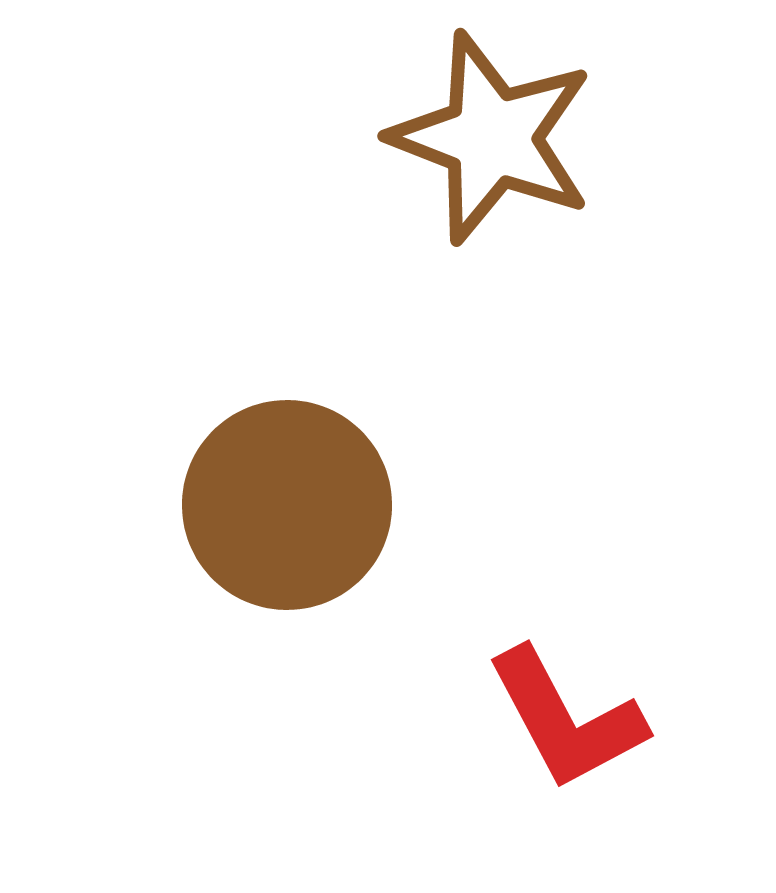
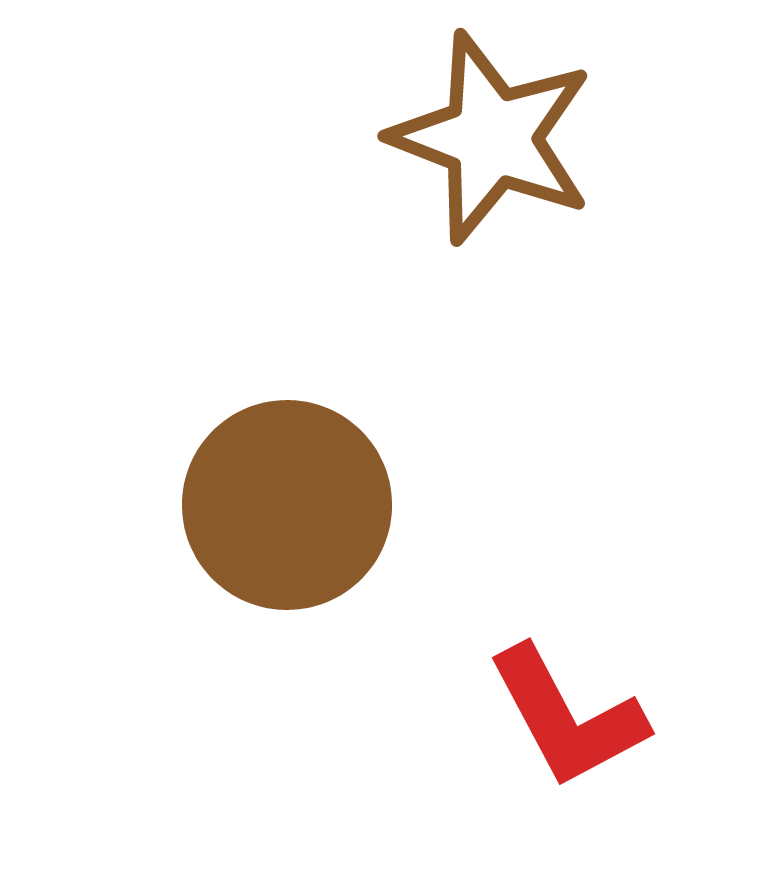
red L-shape: moved 1 px right, 2 px up
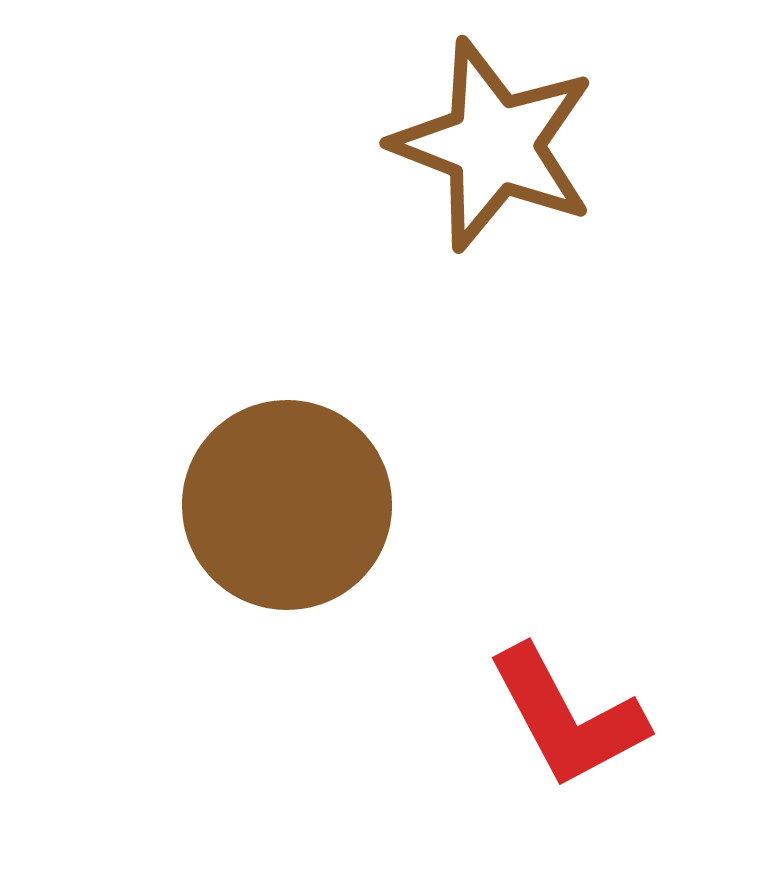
brown star: moved 2 px right, 7 px down
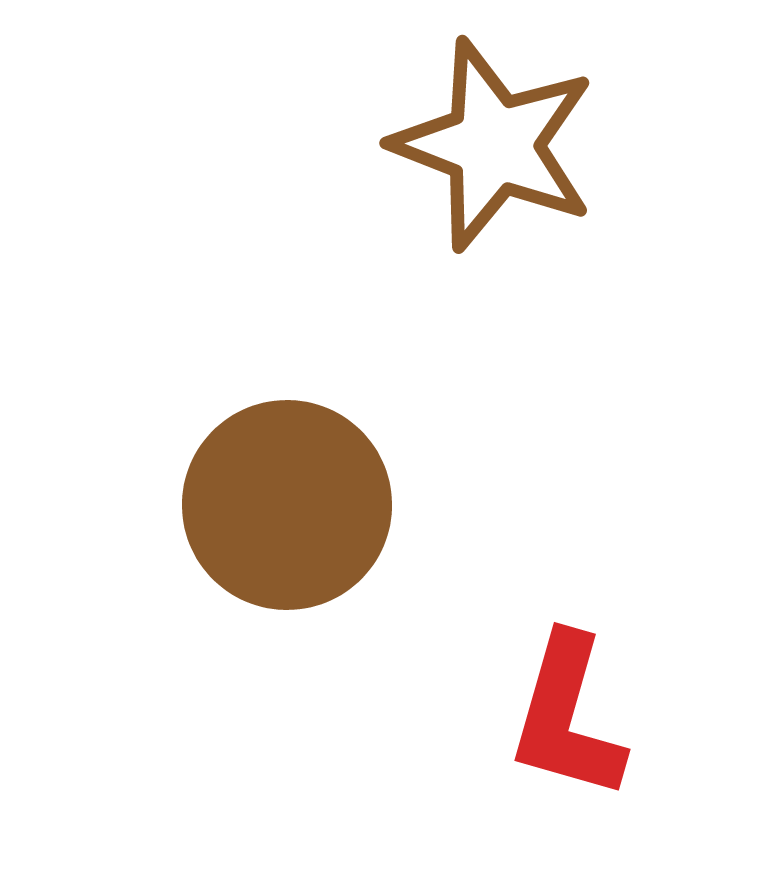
red L-shape: rotated 44 degrees clockwise
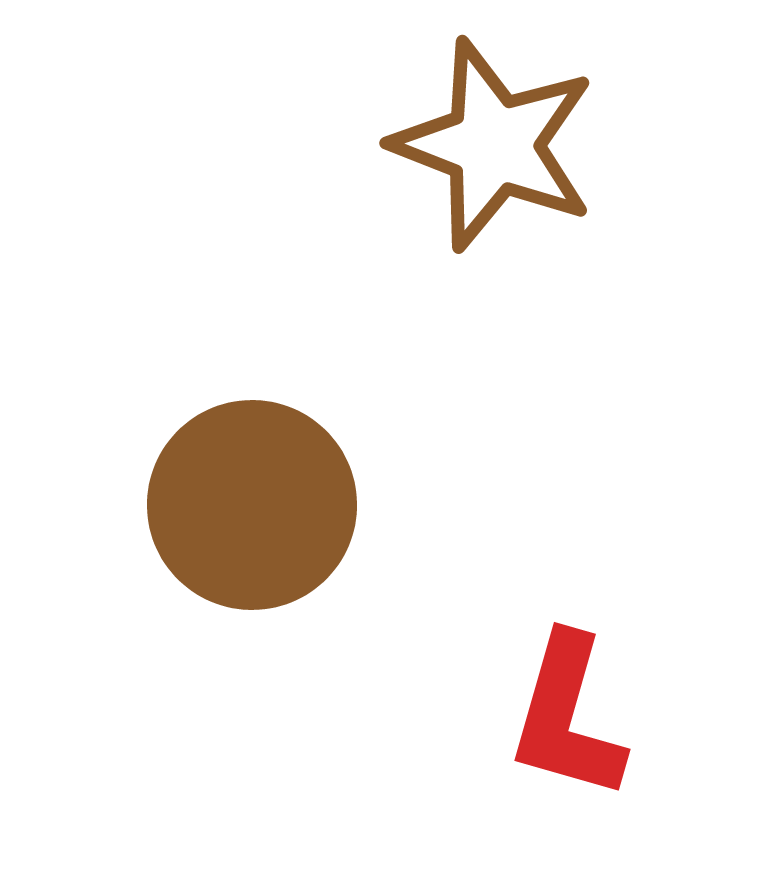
brown circle: moved 35 px left
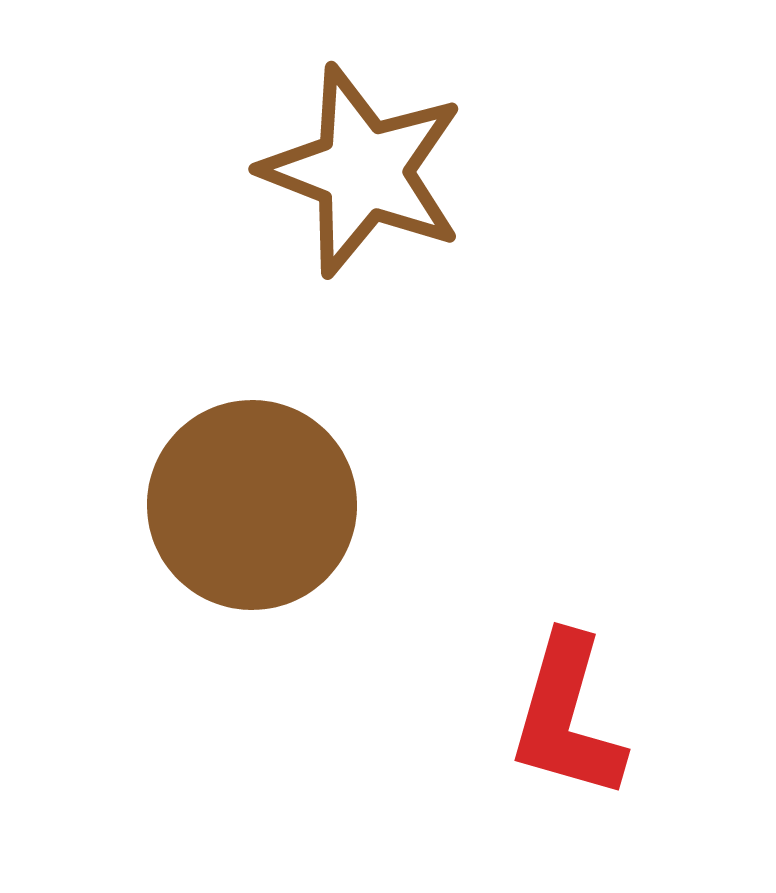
brown star: moved 131 px left, 26 px down
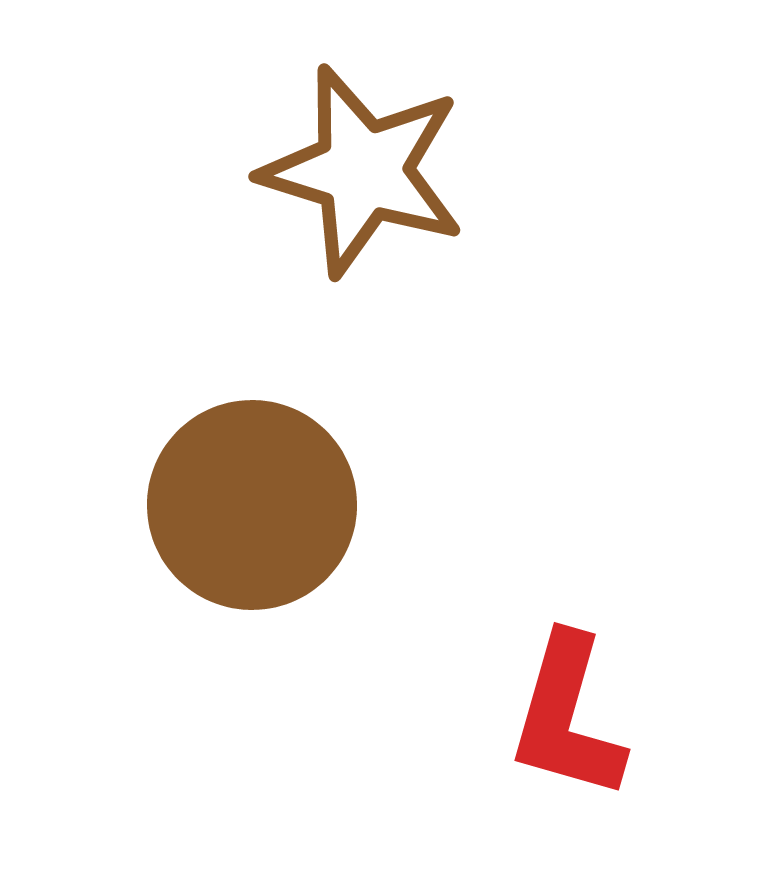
brown star: rotated 4 degrees counterclockwise
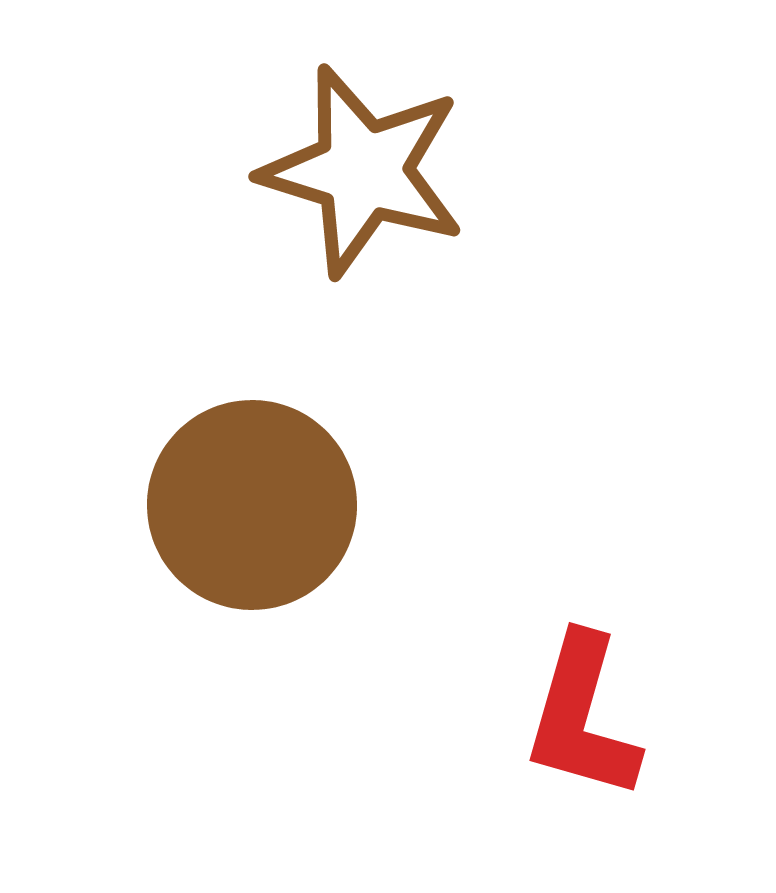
red L-shape: moved 15 px right
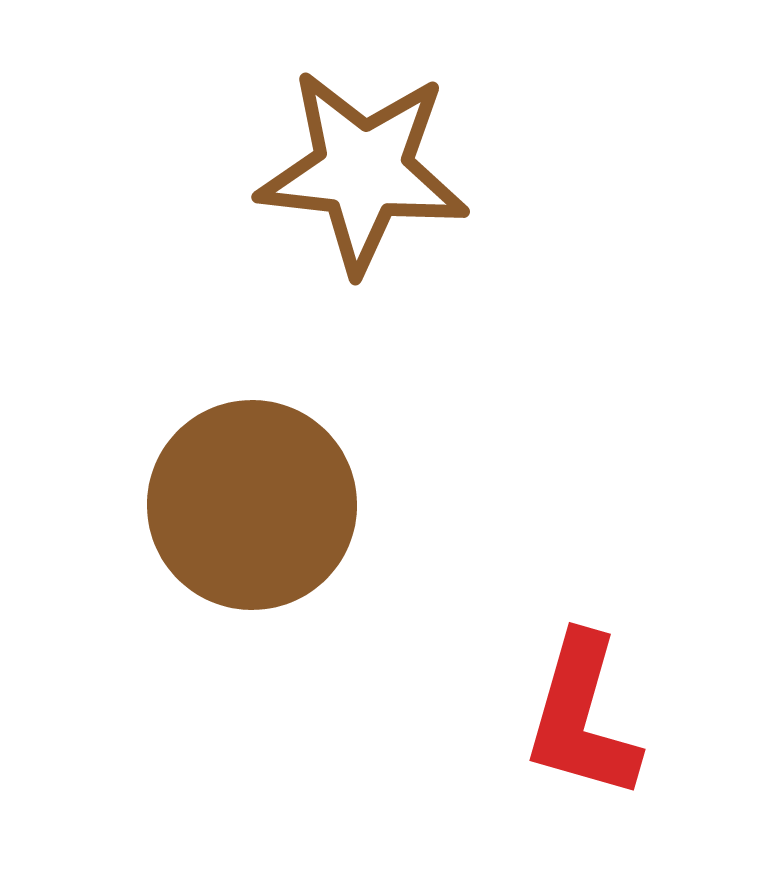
brown star: rotated 11 degrees counterclockwise
